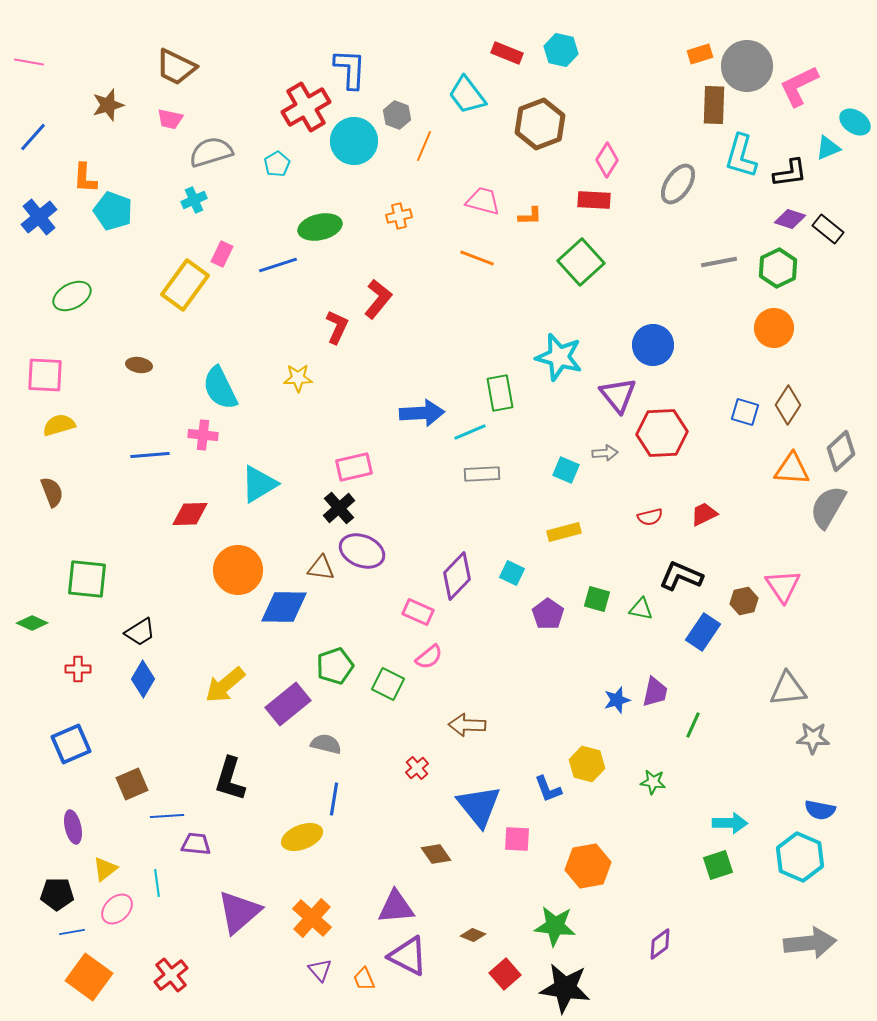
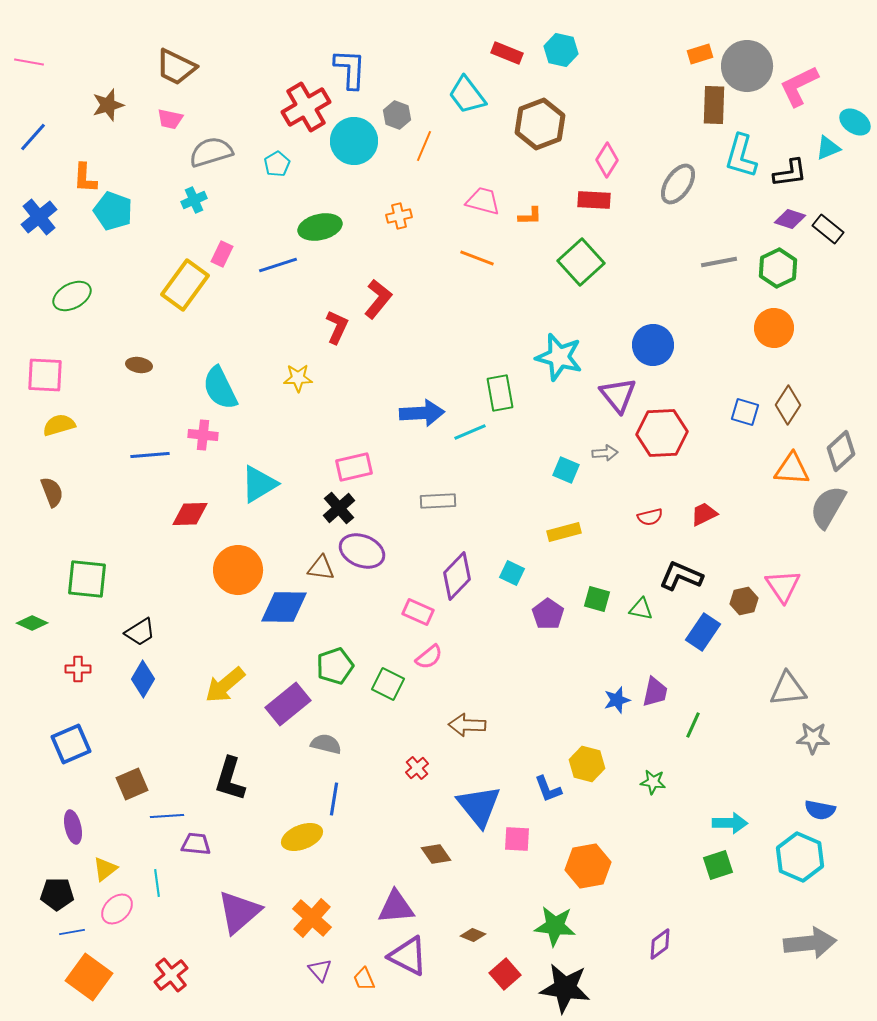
gray rectangle at (482, 474): moved 44 px left, 27 px down
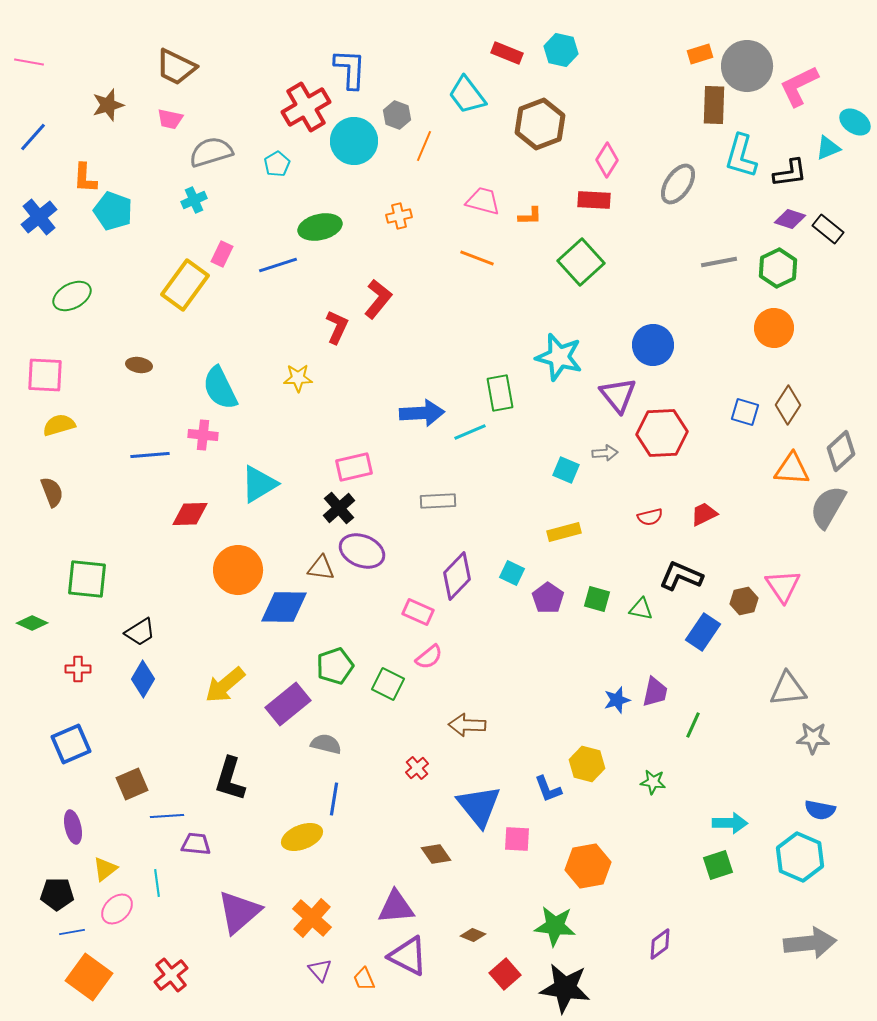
purple pentagon at (548, 614): moved 16 px up
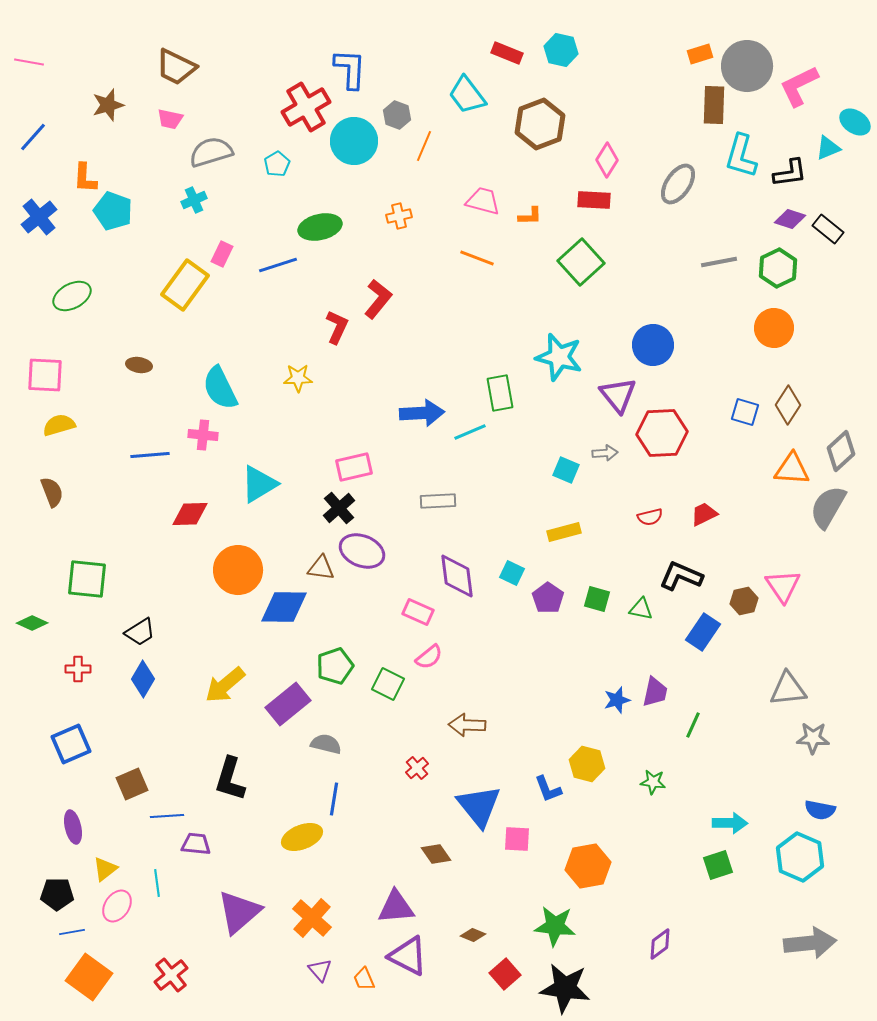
purple diamond at (457, 576): rotated 51 degrees counterclockwise
pink ellipse at (117, 909): moved 3 px up; rotated 12 degrees counterclockwise
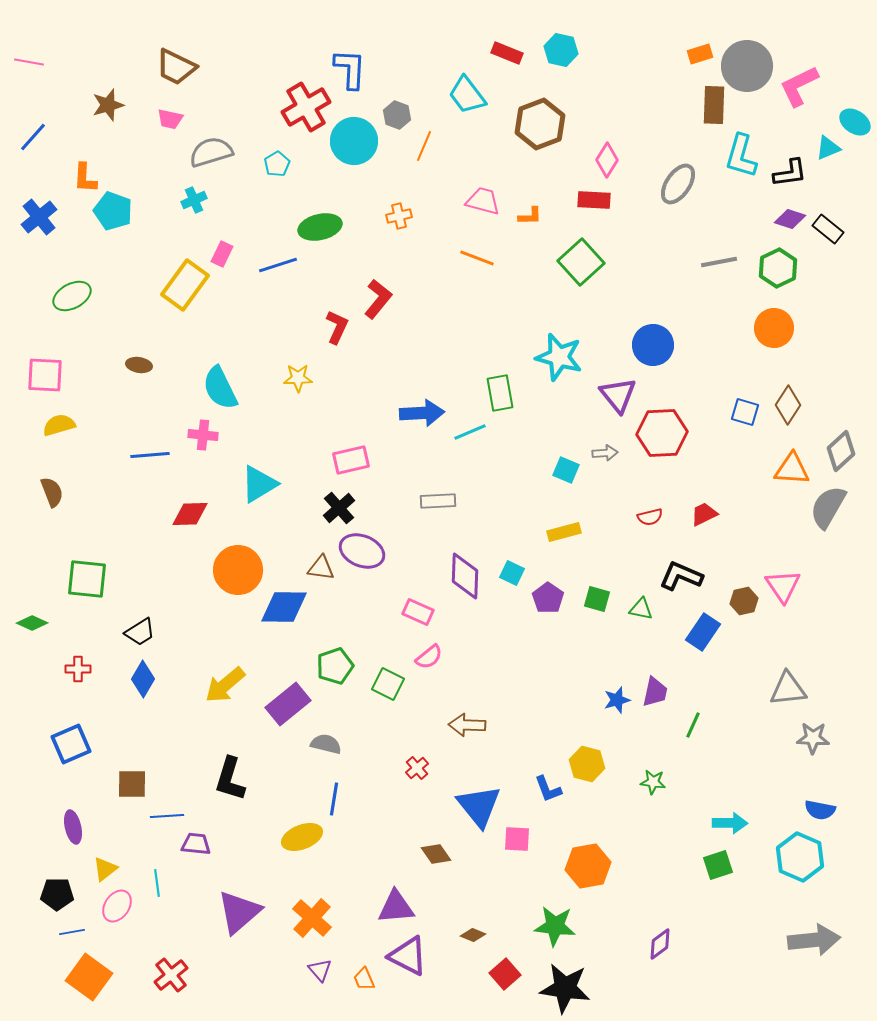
pink rectangle at (354, 467): moved 3 px left, 7 px up
purple diamond at (457, 576): moved 8 px right; rotated 9 degrees clockwise
brown square at (132, 784): rotated 24 degrees clockwise
gray arrow at (810, 943): moved 4 px right, 3 px up
